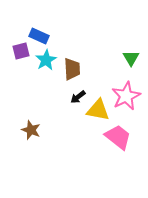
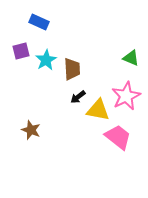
blue rectangle: moved 14 px up
green triangle: rotated 36 degrees counterclockwise
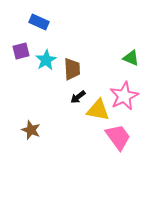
pink star: moved 2 px left
pink trapezoid: rotated 16 degrees clockwise
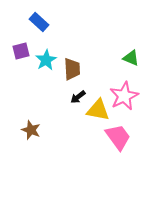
blue rectangle: rotated 18 degrees clockwise
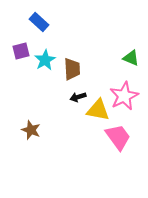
cyan star: moved 1 px left
black arrow: rotated 21 degrees clockwise
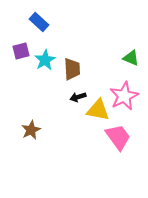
brown star: rotated 24 degrees clockwise
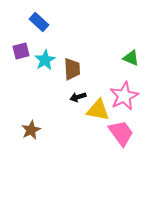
pink trapezoid: moved 3 px right, 4 px up
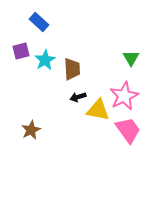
green triangle: rotated 36 degrees clockwise
pink trapezoid: moved 7 px right, 3 px up
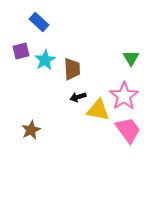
pink star: rotated 8 degrees counterclockwise
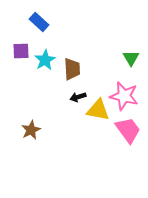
purple square: rotated 12 degrees clockwise
pink star: rotated 24 degrees counterclockwise
